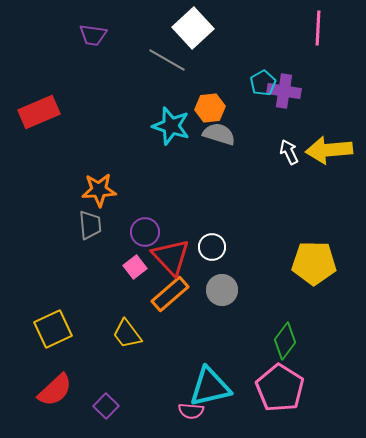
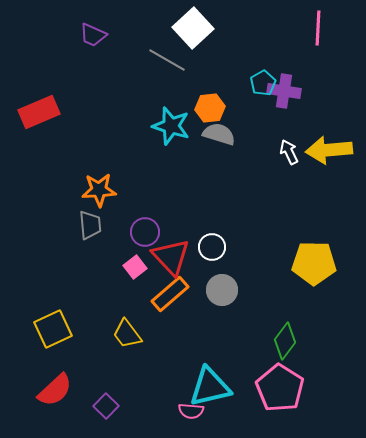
purple trapezoid: rotated 16 degrees clockwise
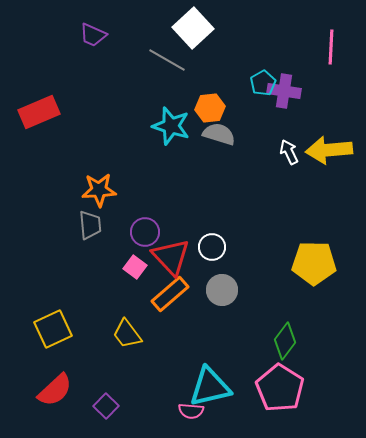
pink line: moved 13 px right, 19 px down
pink square: rotated 15 degrees counterclockwise
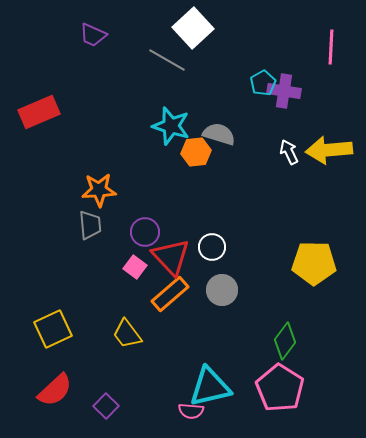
orange hexagon: moved 14 px left, 44 px down
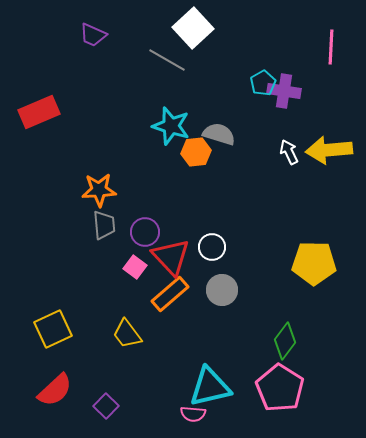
gray trapezoid: moved 14 px right
pink semicircle: moved 2 px right, 3 px down
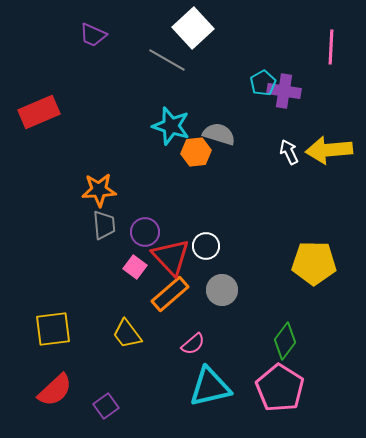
white circle: moved 6 px left, 1 px up
yellow square: rotated 18 degrees clockwise
purple square: rotated 10 degrees clockwise
pink semicircle: moved 70 px up; rotated 45 degrees counterclockwise
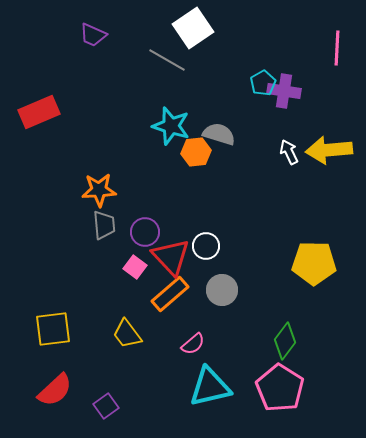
white square: rotated 9 degrees clockwise
pink line: moved 6 px right, 1 px down
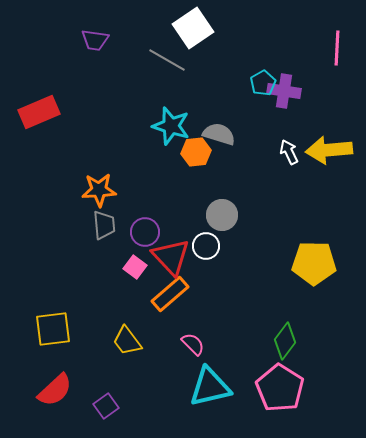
purple trapezoid: moved 2 px right, 5 px down; rotated 16 degrees counterclockwise
gray circle: moved 75 px up
yellow trapezoid: moved 7 px down
pink semicircle: rotated 95 degrees counterclockwise
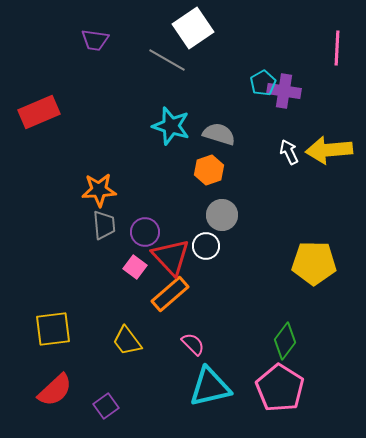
orange hexagon: moved 13 px right, 18 px down; rotated 12 degrees counterclockwise
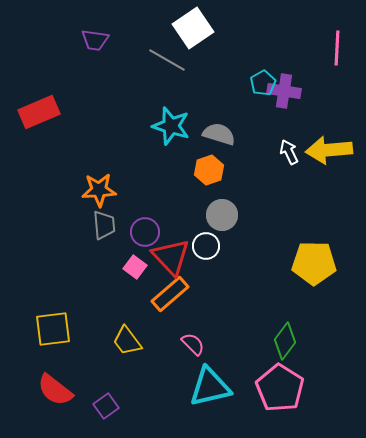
red semicircle: rotated 81 degrees clockwise
